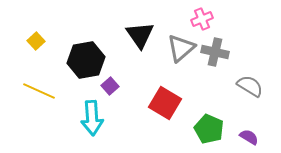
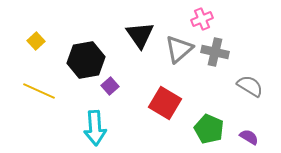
gray triangle: moved 2 px left, 1 px down
cyan arrow: moved 3 px right, 10 px down
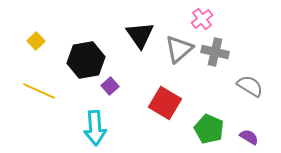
pink cross: rotated 15 degrees counterclockwise
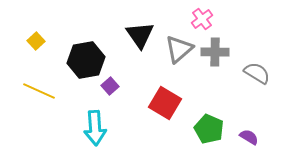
gray cross: rotated 12 degrees counterclockwise
gray semicircle: moved 7 px right, 13 px up
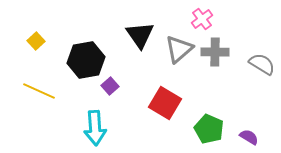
gray semicircle: moved 5 px right, 9 px up
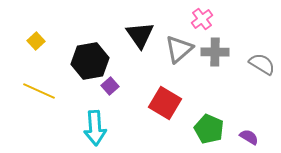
black hexagon: moved 4 px right, 1 px down
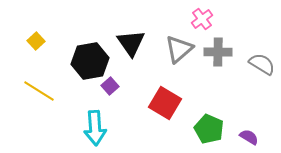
black triangle: moved 9 px left, 8 px down
gray cross: moved 3 px right
yellow line: rotated 8 degrees clockwise
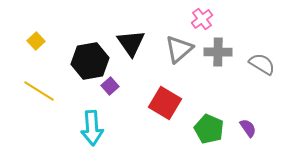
cyan arrow: moved 3 px left
purple semicircle: moved 1 px left, 9 px up; rotated 24 degrees clockwise
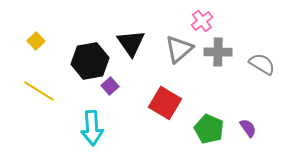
pink cross: moved 2 px down
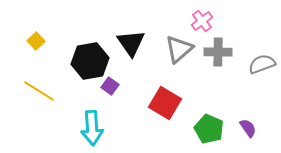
gray semicircle: rotated 52 degrees counterclockwise
purple square: rotated 12 degrees counterclockwise
